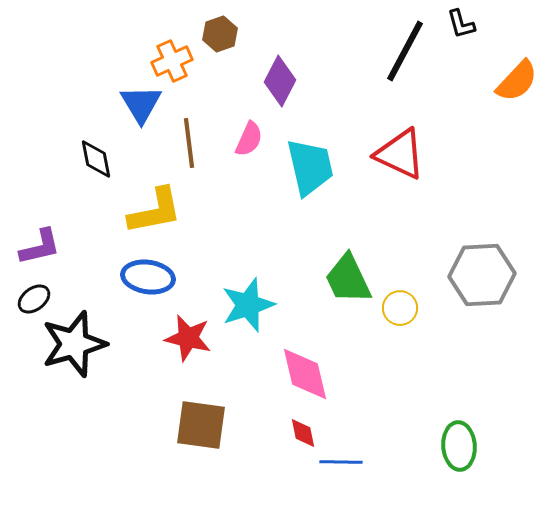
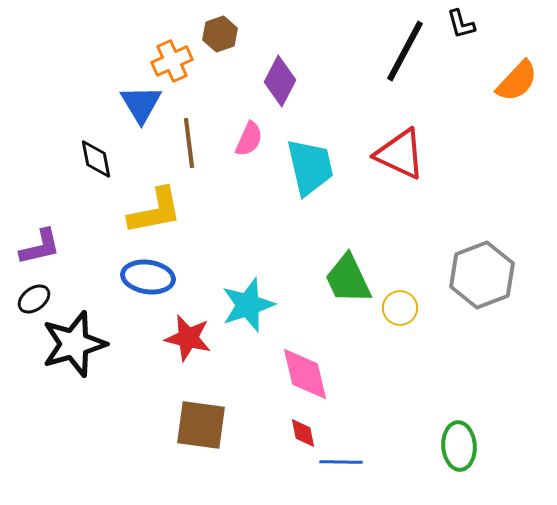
gray hexagon: rotated 18 degrees counterclockwise
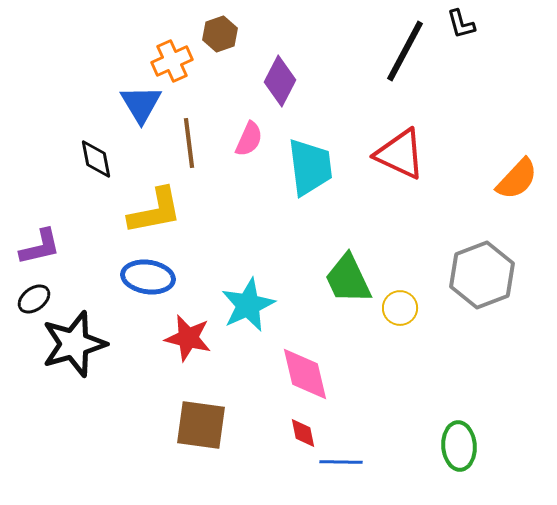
orange semicircle: moved 98 px down
cyan trapezoid: rotated 6 degrees clockwise
cyan star: rotated 6 degrees counterclockwise
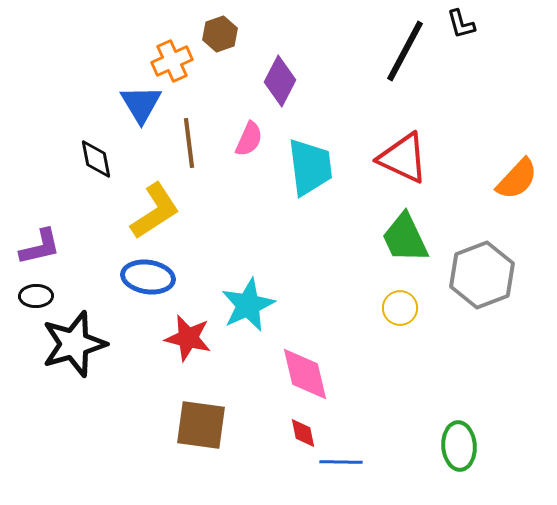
red triangle: moved 3 px right, 4 px down
yellow L-shape: rotated 22 degrees counterclockwise
green trapezoid: moved 57 px right, 41 px up
black ellipse: moved 2 px right, 3 px up; rotated 36 degrees clockwise
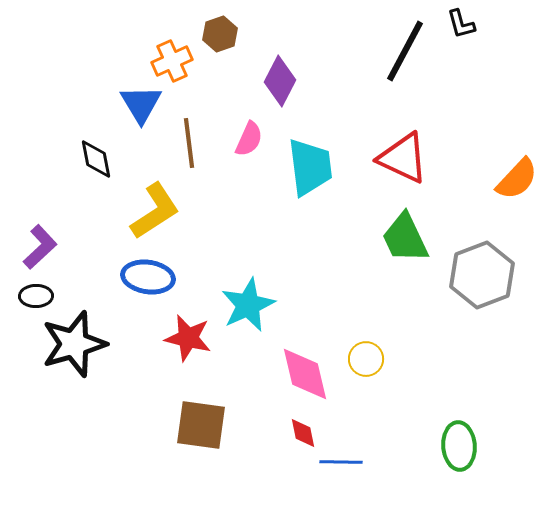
purple L-shape: rotated 30 degrees counterclockwise
yellow circle: moved 34 px left, 51 px down
